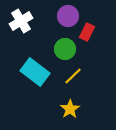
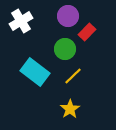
red rectangle: rotated 18 degrees clockwise
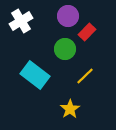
cyan rectangle: moved 3 px down
yellow line: moved 12 px right
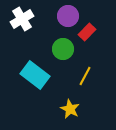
white cross: moved 1 px right, 2 px up
green circle: moved 2 px left
yellow line: rotated 18 degrees counterclockwise
yellow star: rotated 12 degrees counterclockwise
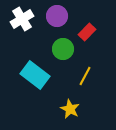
purple circle: moved 11 px left
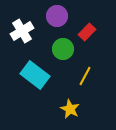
white cross: moved 12 px down
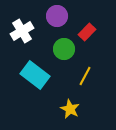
green circle: moved 1 px right
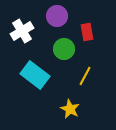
red rectangle: rotated 54 degrees counterclockwise
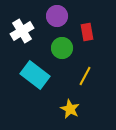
green circle: moved 2 px left, 1 px up
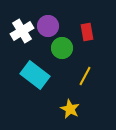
purple circle: moved 9 px left, 10 px down
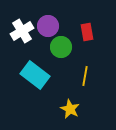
green circle: moved 1 px left, 1 px up
yellow line: rotated 18 degrees counterclockwise
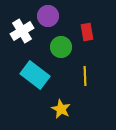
purple circle: moved 10 px up
yellow line: rotated 12 degrees counterclockwise
yellow star: moved 9 px left
